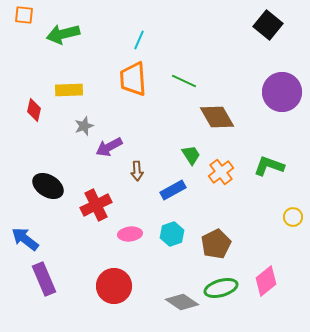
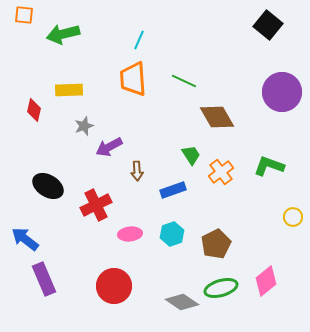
blue rectangle: rotated 10 degrees clockwise
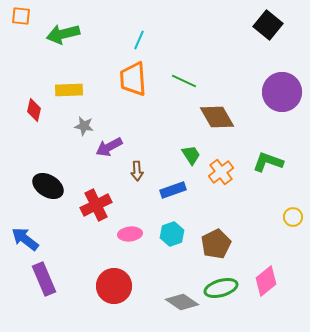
orange square: moved 3 px left, 1 px down
gray star: rotated 30 degrees clockwise
green L-shape: moved 1 px left, 4 px up
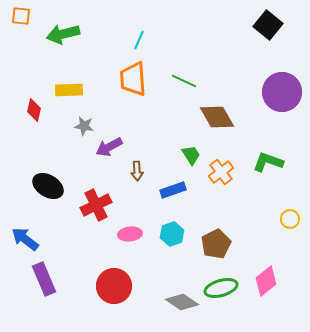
yellow circle: moved 3 px left, 2 px down
